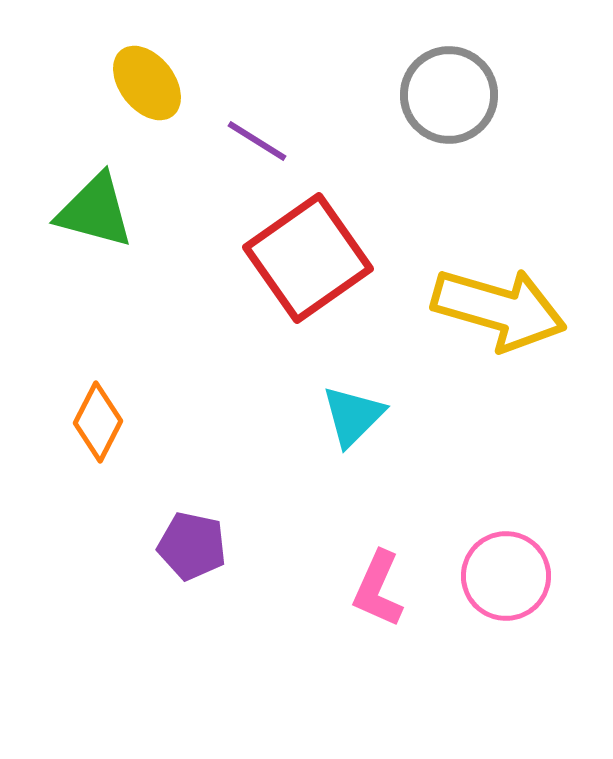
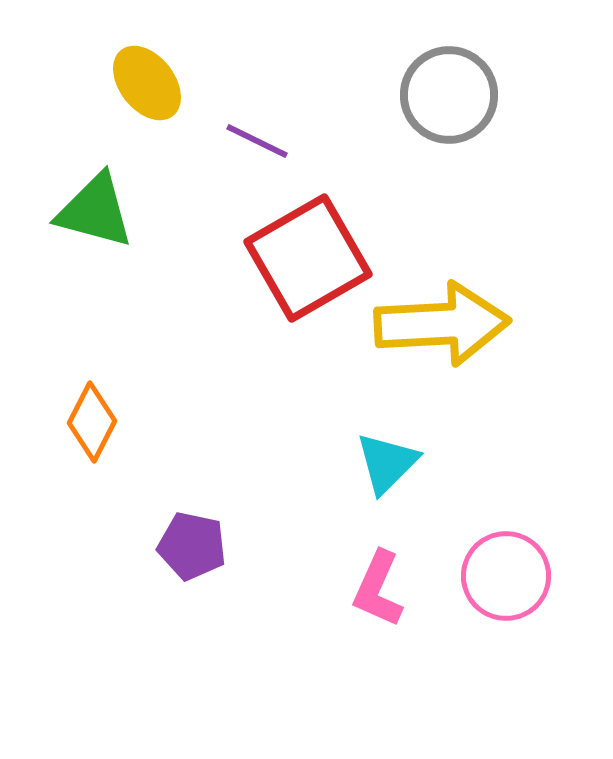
purple line: rotated 6 degrees counterclockwise
red square: rotated 5 degrees clockwise
yellow arrow: moved 57 px left, 15 px down; rotated 19 degrees counterclockwise
cyan triangle: moved 34 px right, 47 px down
orange diamond: moved 6 px left
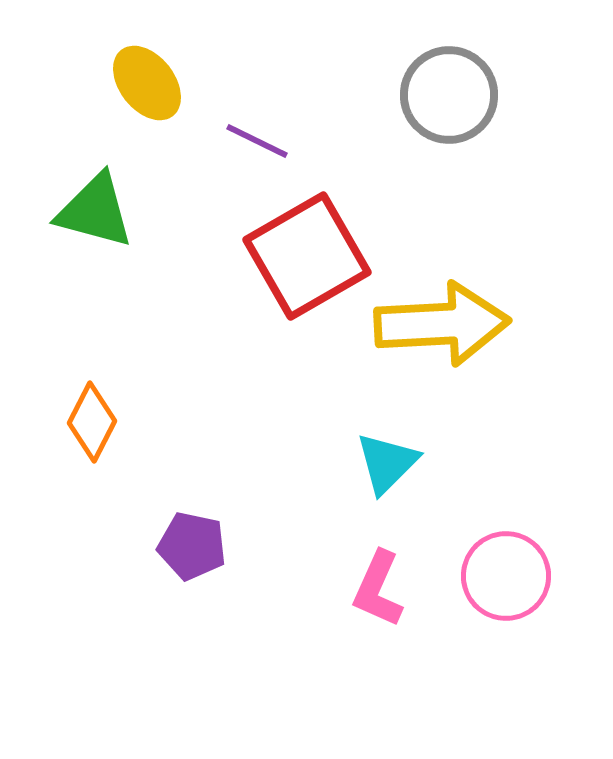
red square: moved 1 px left, 2 px up
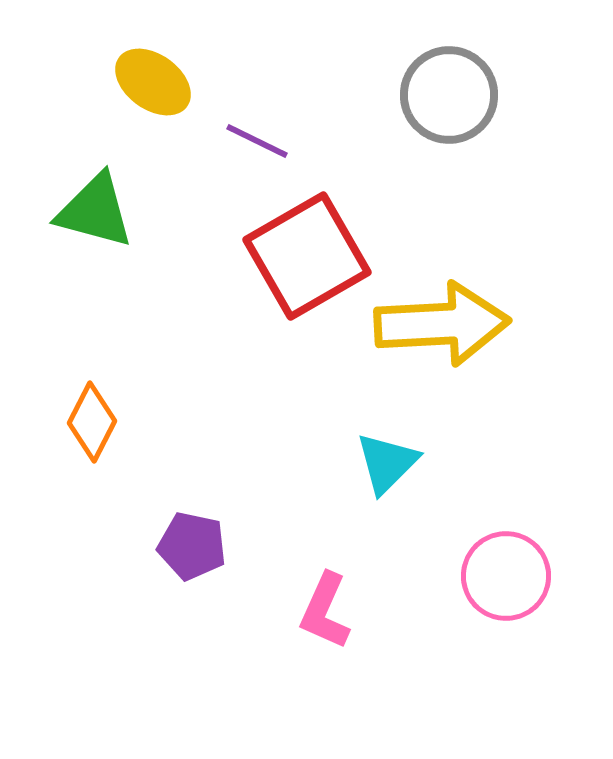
yellow ellipse: moved 6 px right, 1 px up; rotated 16 degrees counterclockwise
pink L-shape: moved 53 px left, 22 px down
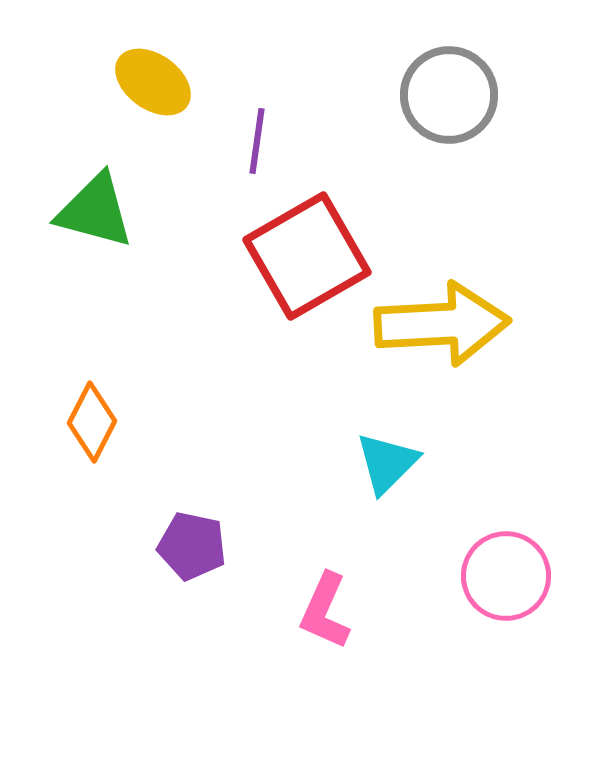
purple line: rotated 72 degrees clockwise
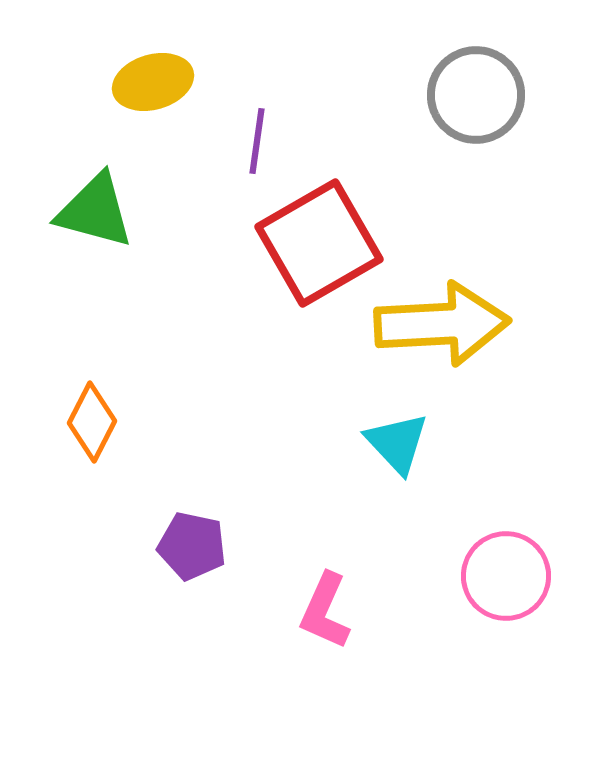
yellow ellipse: rotated 52 degrees counterclockwise
gray circle: moved 27 px right
red square: moved 12 px right, 13 px up
cyan triangle: moved 10 px right, 20 px up; rotated 28 degrees counterclockwise
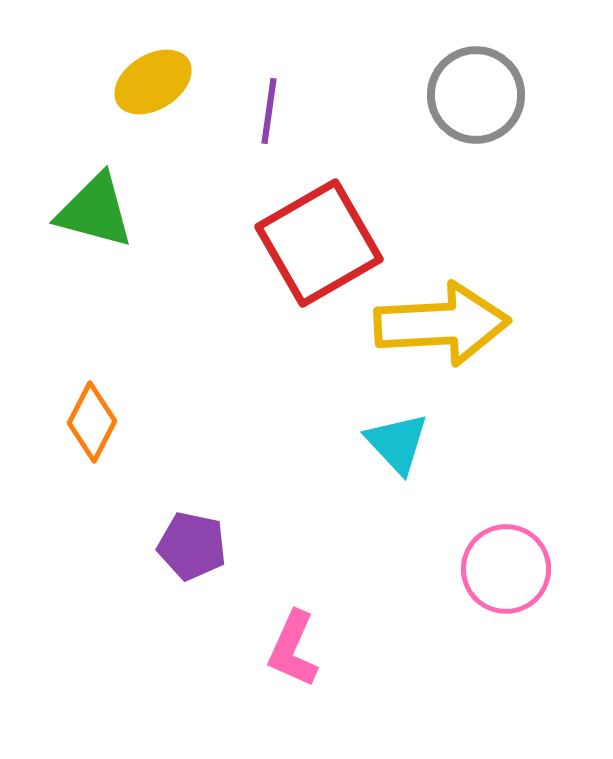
yellow ellipse: rotated 16 degrees counterclockwise
purple line: moved 12 px right, 30 px up
pink circle: moved 7 px up
pink L-shape: moved 32 px left, 38 px down
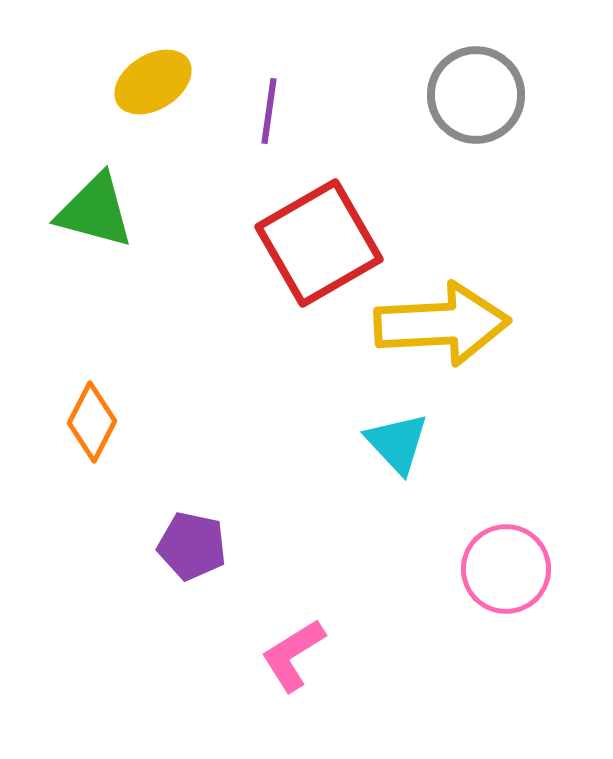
pink L-shape: moved 6 px down; rotated 34 degrees clockwise
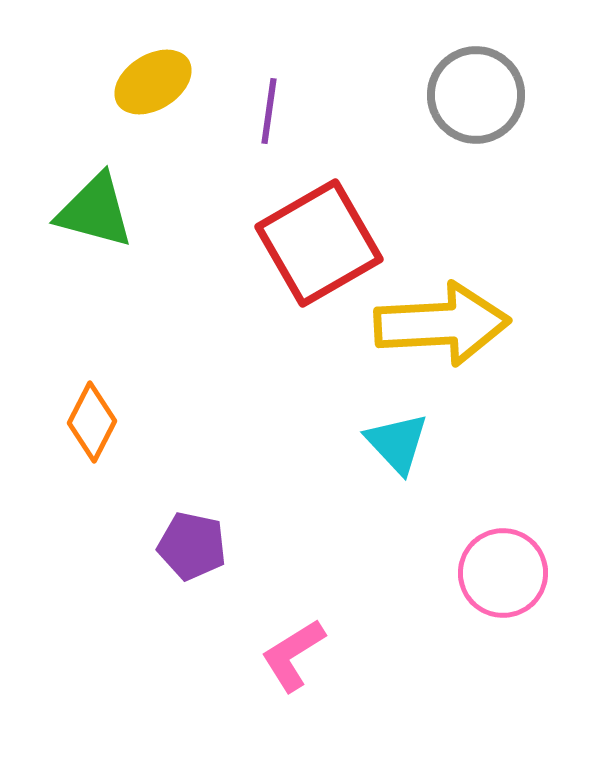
pink circle: moved 3 px left, 4 px down
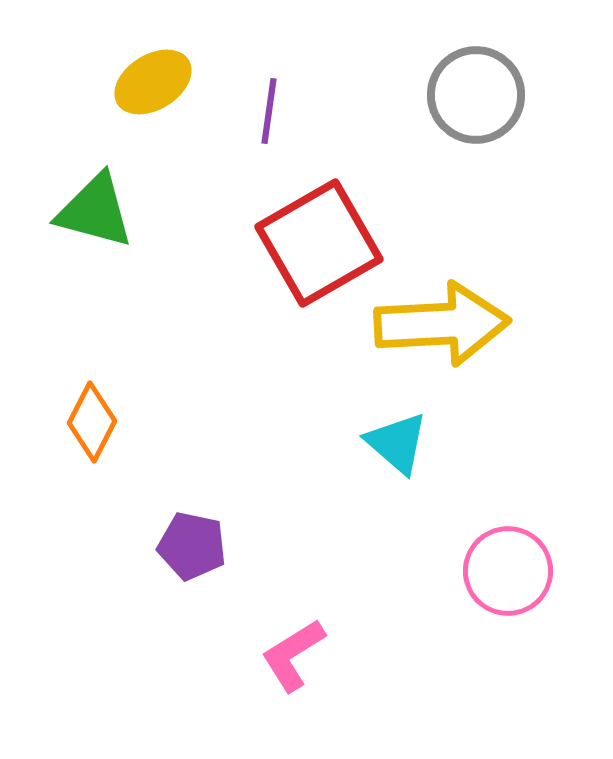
cyan triangle: rotated 6 degrees counterclockwise
pink circle: moved 5 px right, 2 px up
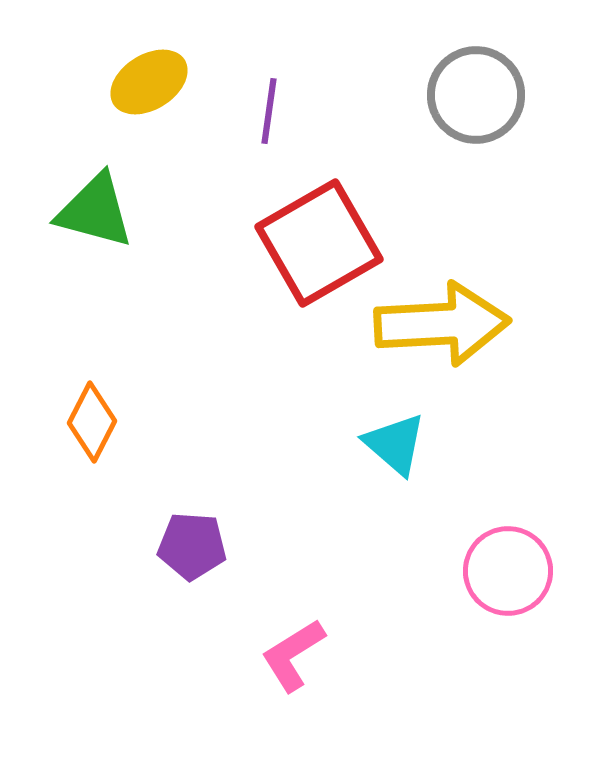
yellow ellipse: moved 4 px left
cyan triangle: moved 2 px left, 1 px down
purple pentagon: rotated 8 degrees counterclockwise
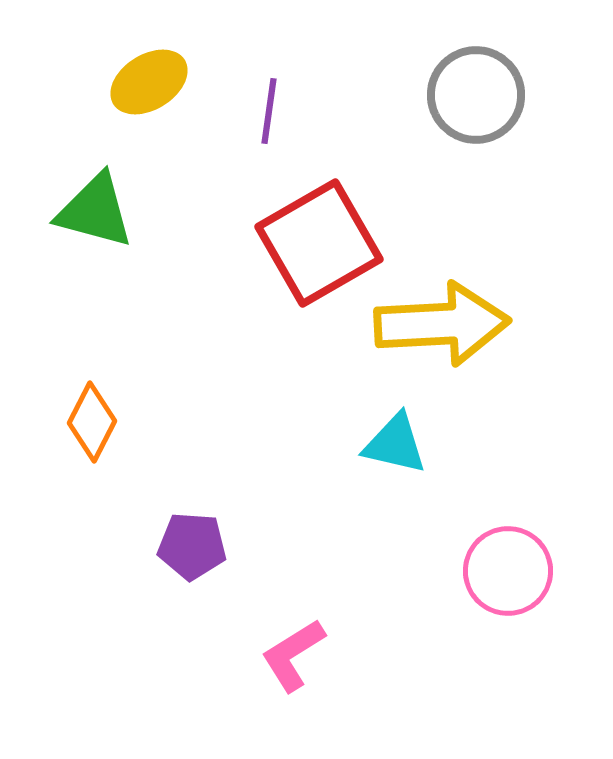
cyan triangle: rotated 28 degrees counterclockwise
